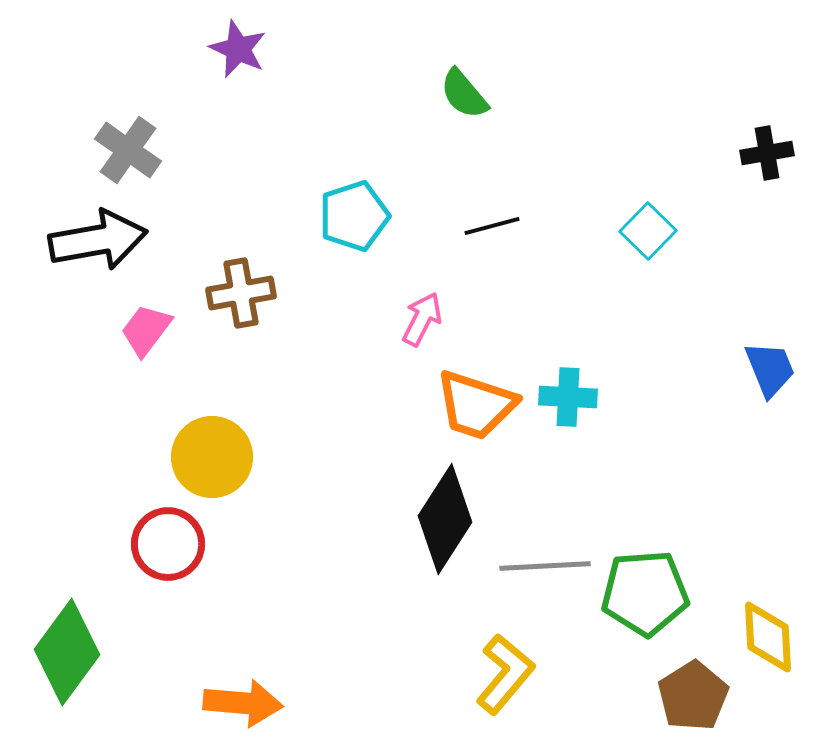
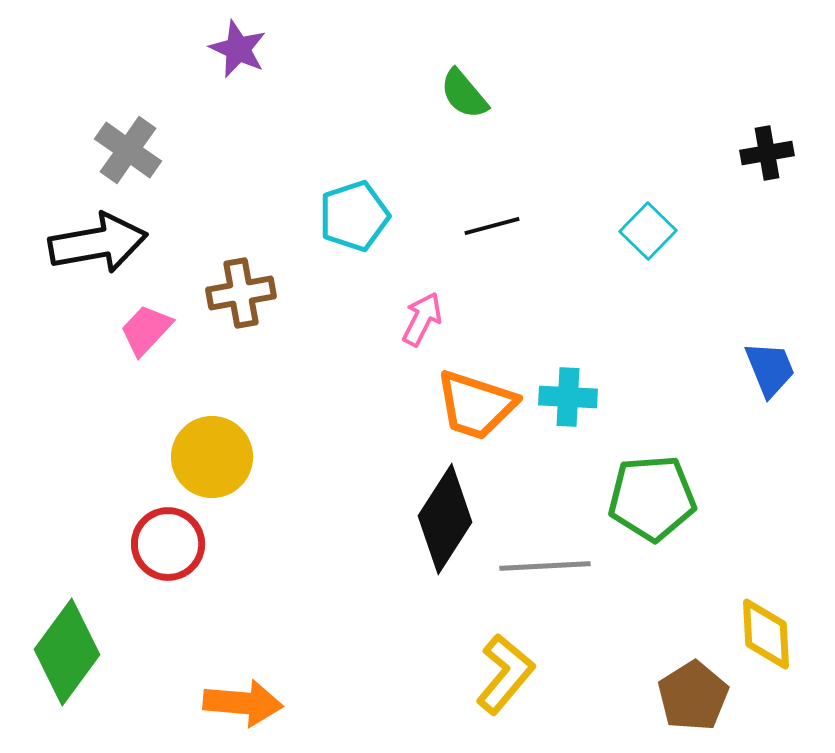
black arrow: moved 3 px down
pink trapezoid: rotated 6 degrees clockwise
green pentagon: moved 7 px right, 95 px up
yellow diamond: moved 2 px left, 3 px up
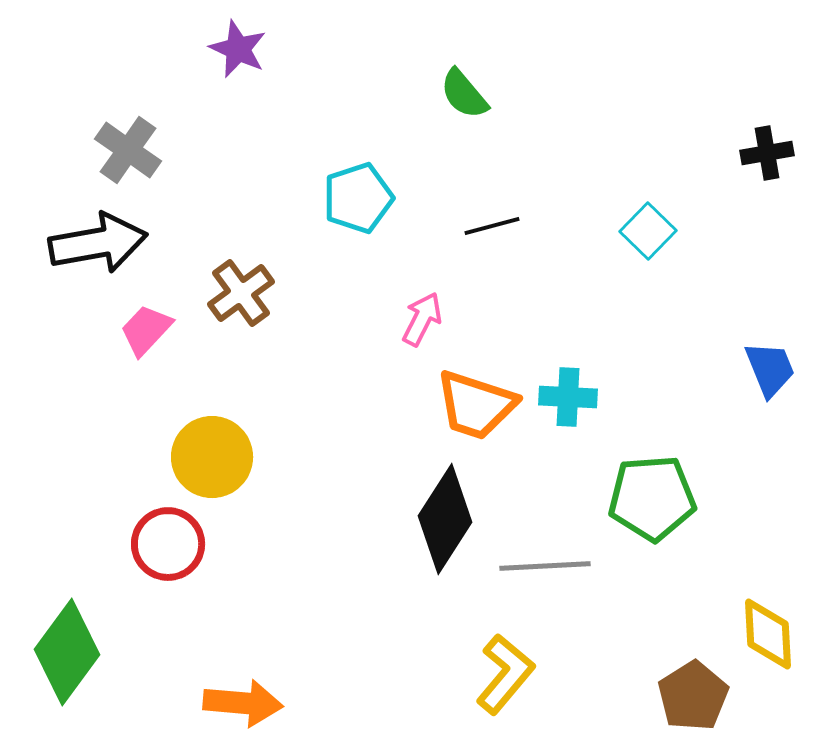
cyan pentagon: moved 4 px right, 18 px up
brown cross: rotated 26 degrees counterclockwise
yellow diamond: moved 2 px right
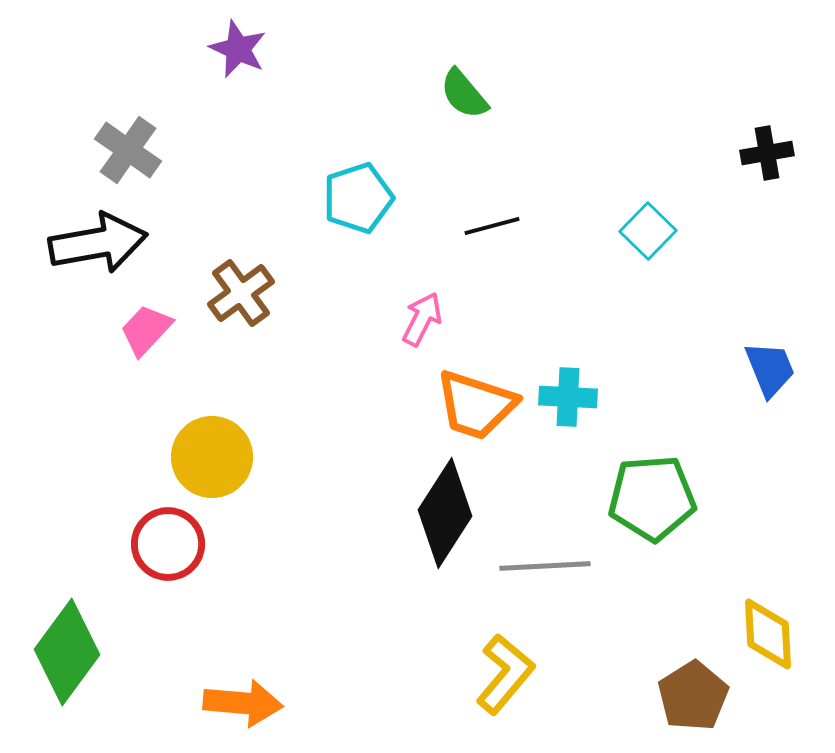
black diamond: moved 6 px up
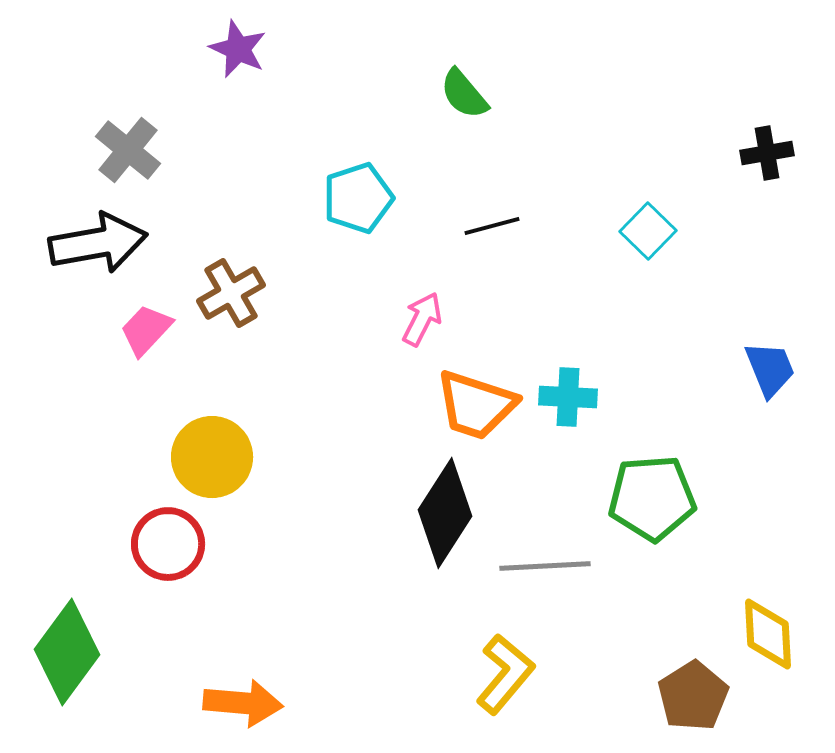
gray cross: rotated 4 degrees clockwise
brown cross: moved 10 px left; rotated 6 degrees clockwise
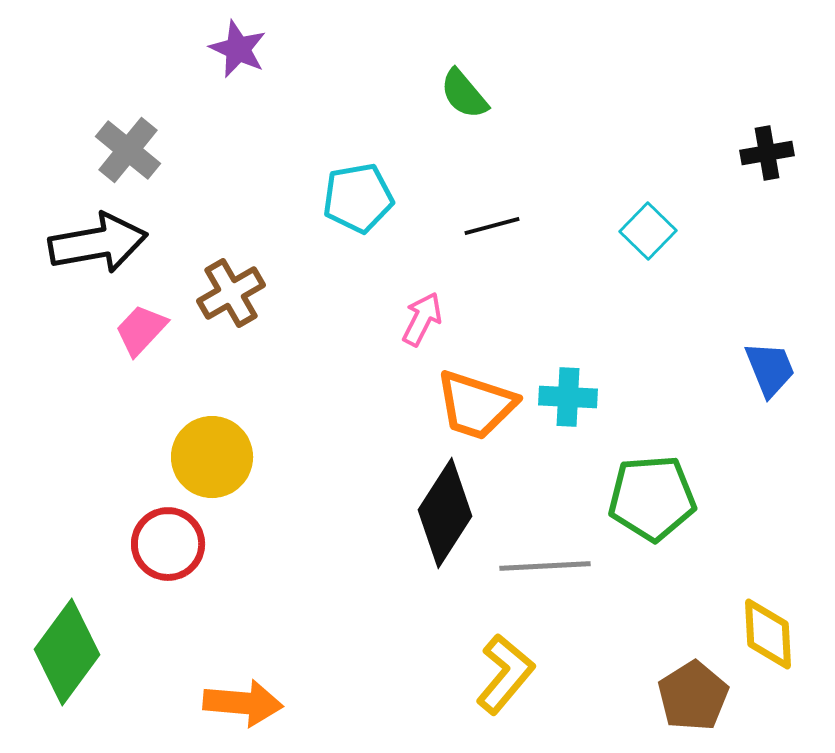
cyan pentagon: rotated 8 degrees clockwise
pink trapezoid: moved 5 px left
